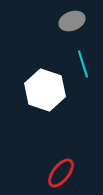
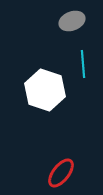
cyan line: rotated 12 degrees clockwise
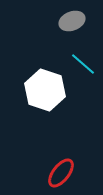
cyan line: rotated 44 degrees counterclockwise
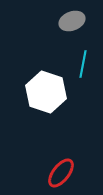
cyan line: rotated 60 degrees clockwise
white hexagon: moved 1 px right, 2 px down
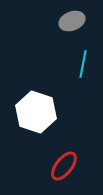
white hexagon: moved 10 px left, 20 px down
red ellipse: moved 3 px right, 7 px up
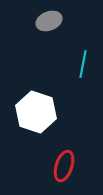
gray ellipse: moved 23 px left
red ellipse: rotated 20 degrees counterclockwise
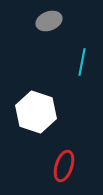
cyan line: moved 1 px left, 2 px up
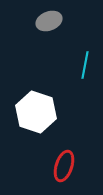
cyan line: moved 3 px right, 3 px down
